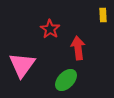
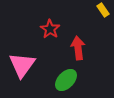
yellow rectangle: moved 5 px up; rotated 32 degrees counterclockwise
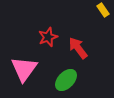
red star: moved 2 px left, 8 px down; rotated 18 degrees clockwise
red arrow: rotated 30 degrees counterclockwise
pink triangle: moved 2 px right, 4 px down
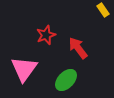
red star: moved 2 px left, 2 px up
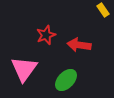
red arrow: moved 1 px right, 3 px up; rotated 45 degrees counterclockwise
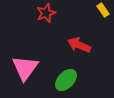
red star: moved 22 px up
red arrow: rotated 15 degrees clockwise
pink triangle: moved 1 px right, 1 px up
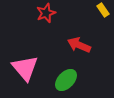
pink triangle: rotated 16 degrees counterclockwise
